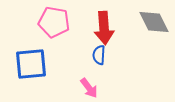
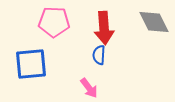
pink pentagon: rotated 8 degrees counterclockwise
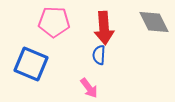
blue square: rotated 28 degrees clockwise
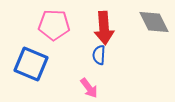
pink pentagon: moved 3 px down
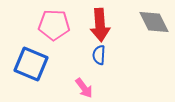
red arrow: moved 4 px left, 3 px up
pink arrow: moved 5 px left
